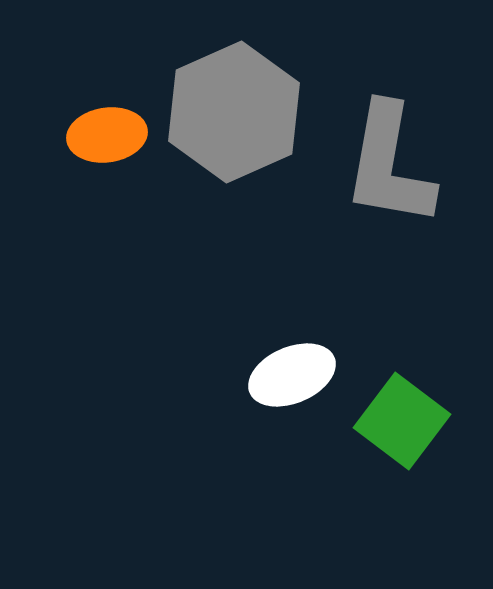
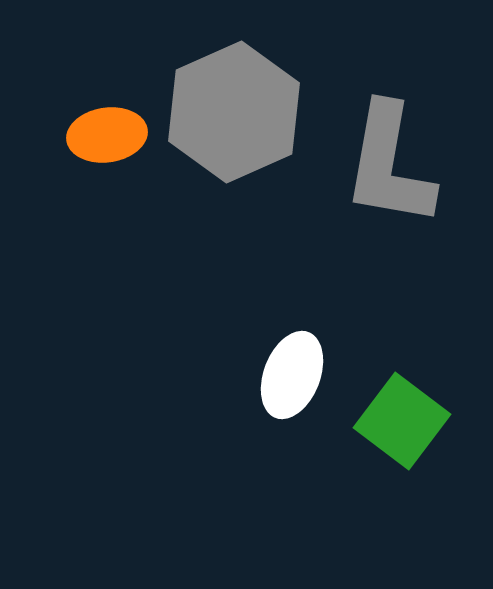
white ellipse: rotated 46 degrees counterclockwise
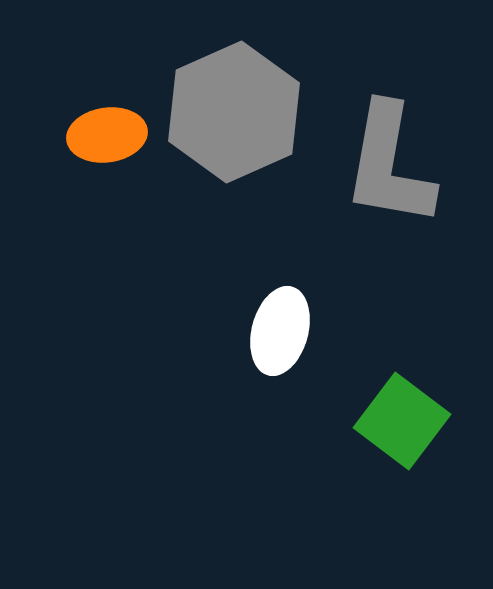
white ellipse: moved 12 px left, 44 px up; rotated 6 degrees counterclockwise
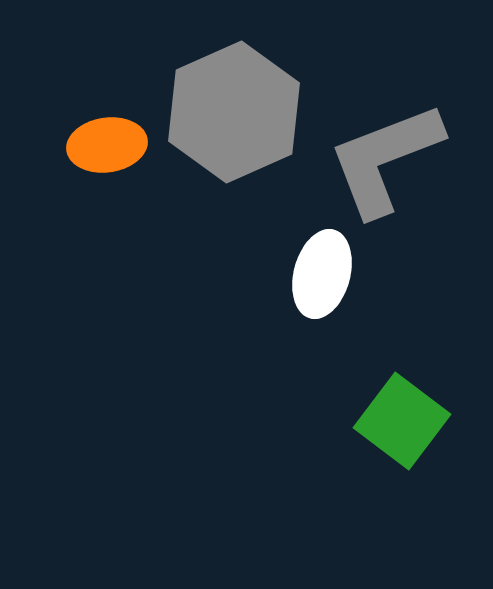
orange ellipse: moved 10 px down
gray L-shape: moved 4 px left, 6 px up; rotated 59 degrees clockwise
white ellipse: moved 42 px right, 57 px up
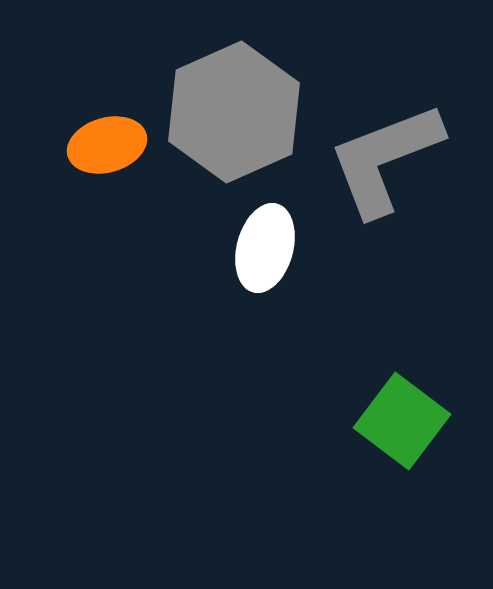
orange ellipse: rotated 8 degrees counterclockwise
white ellipse: moved 57 px left, 26 px up
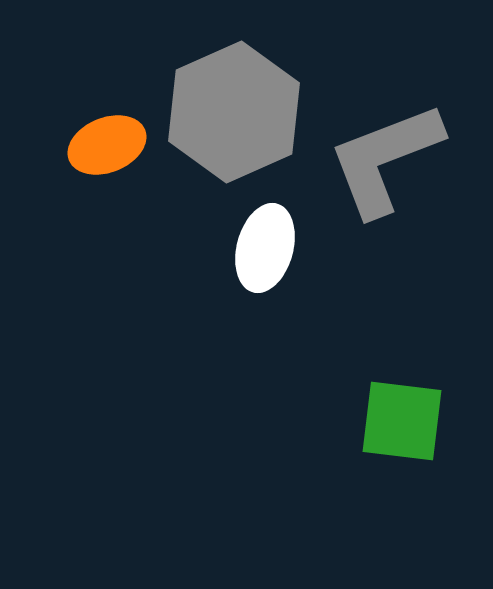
orange ellipse: rotated 6 degrees counterclockwise
green square: rotated 30 degrees counterclockwise
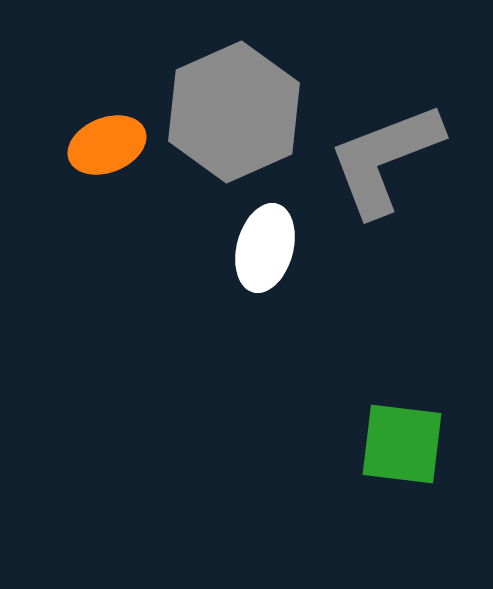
green square: moved 23 px down
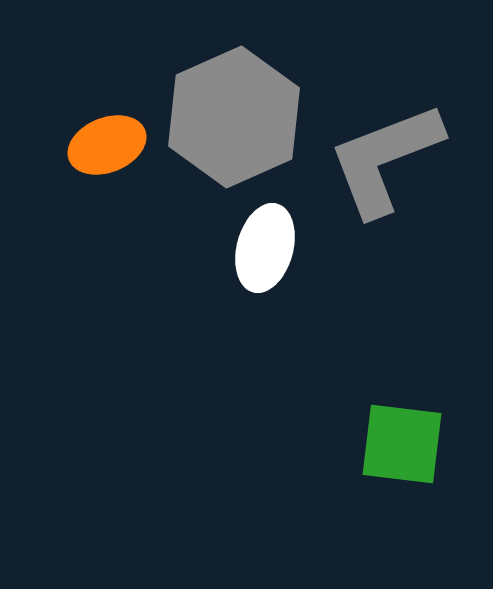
gray hexagon: moved 5 px down
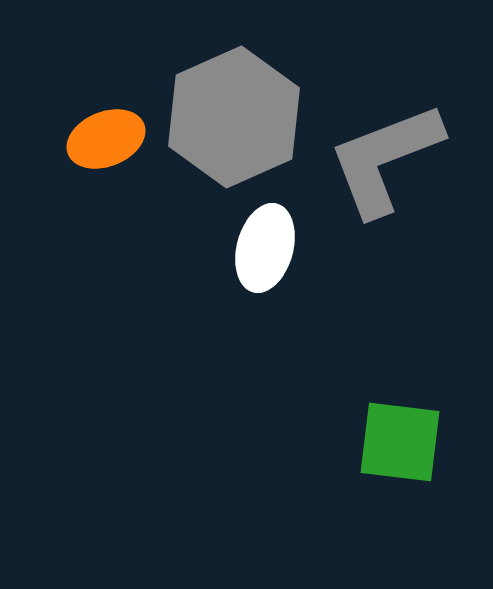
orange ellipse: moved 1 px left, 6 px up
green square: moved 2 px left, 2 px up
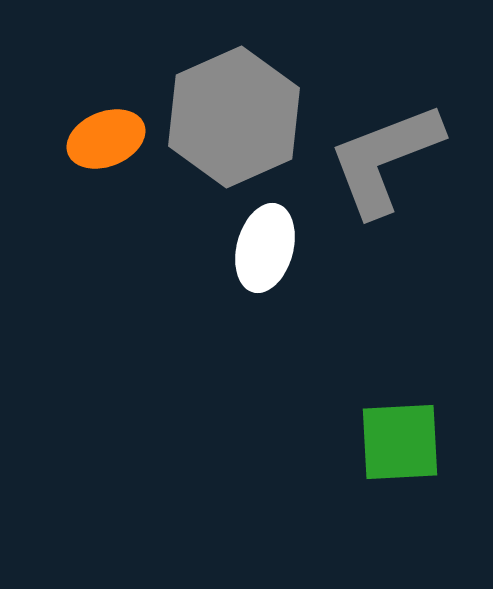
green square: rotated 10 degrees counterclockwise
